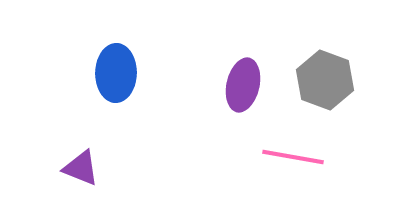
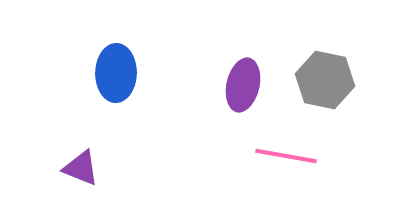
gray hexagon: rotated 8 degrees counterclockwise
pink line: moved 7 px left, 1 px up
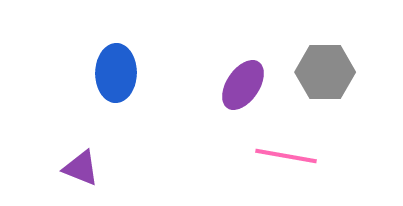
gray hexagon: moved 8 px up; rotated 12 degrees counterclockwise
purple ellipse: rotated 21 degrees clockwise
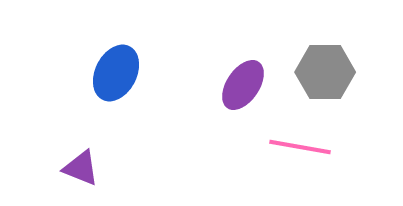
blue ellipse: rotated 26 degrees clockwise
pink line: moved 14 px right, 9 px up
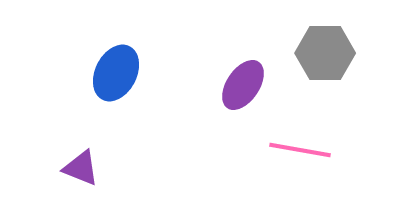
gray hexagon: moved 19 px up
pink line: moved 3 px down
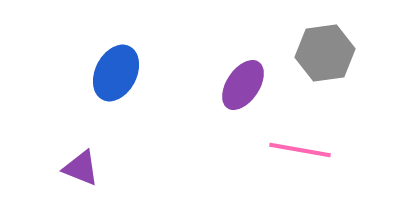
gray hexagon: rotated 8 degrees counterclockwise
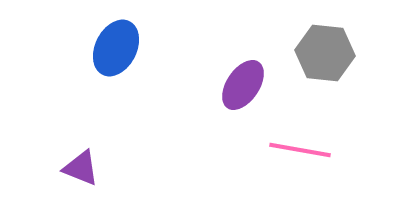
gray hexagon: rotated 14 degrees clockwise
blue ellipse: moved 25 px up
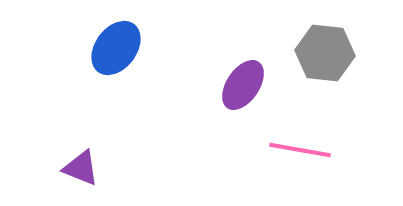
blue ellipse: rotated 10 degrees clockwise
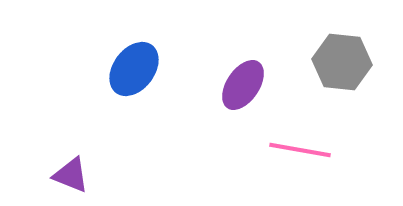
blue ellipse: moved 18 px right, 21 px down
gray hexagon: moved 17 px right, 9 px down
purple triangle: moved 10 px left, 7 px down
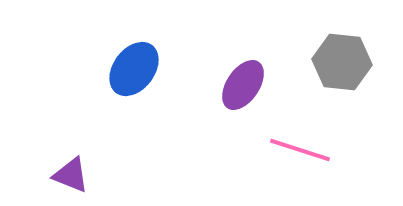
pink line: rotated 8 degrees clockwise
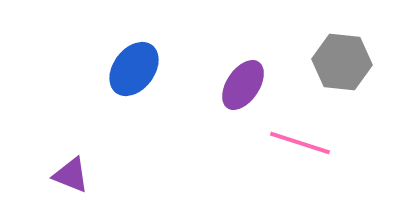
pink line: moved 7 px up
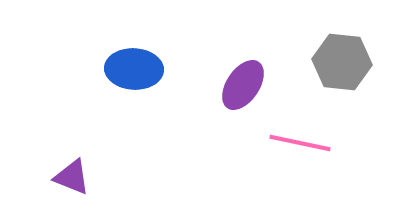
blue ellipse: rotated 56 degrees clockwise
pink line: rotated 6 degrees counterclockwise
purple triangle: moved 1 px right, 2 px down
